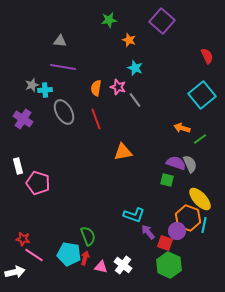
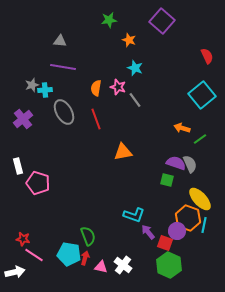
purple cross: rotated 18 degrees clockwise
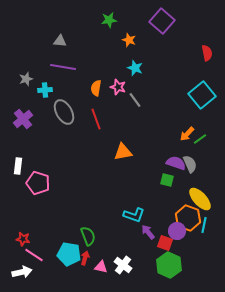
red semicircle: moved 3 px up; rotated 14 degrees clockwise
gray star: moved 6 px left, 6 px up
orange arrow: moved 5 px right, 6 px down; rotated 63 degrees counterclockwise
white rectangle: rotated 21 degrees clockwise
white arrow: moved 7 px right
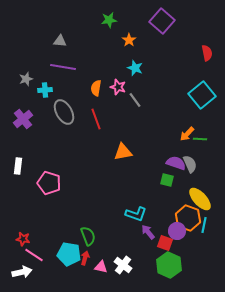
orange star: rotated 16 degrees clockwise
green line: rotated 40 degrees clockwise
pink pentagon: moved 11 px right
cyan L-shape: moved 2 px right, 1 px up
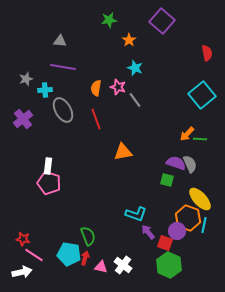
gray ellipse: moved 1 px left, 2 px up
white rectangle: moved 30 px right
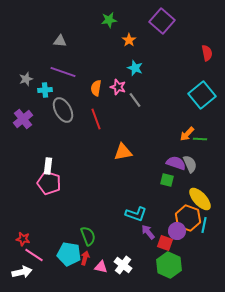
purple line: moved 5 px down; rotated 10 degrees clockwise
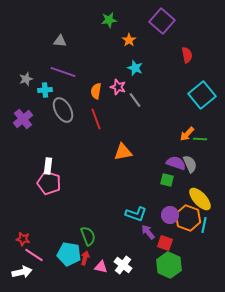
red semicircle: moved 20 px left, 2 px down
orange semicircle: moved 3 px down
purple circle: moved 7 px left, 16 px up
